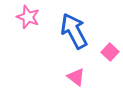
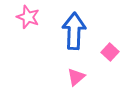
blue arrow: rotated 30 degrees clockwise
pink triangle: rotated 42 degrees clockwise
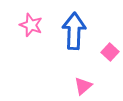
pink star: moved 3 px right, 8 px down
pink triangle: moved 7 px right, 9 px down
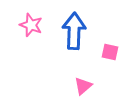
pink square: rotated 30 degrees counterclockwise
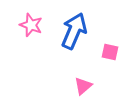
blue arrow: rotated 21 degrees clockwise
